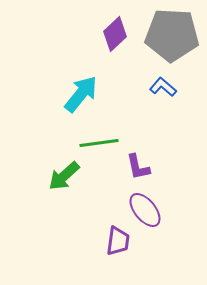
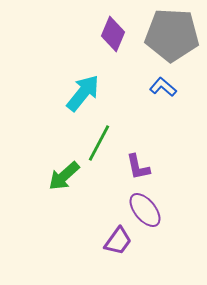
purple diamond: moved 2 px left; rotated 24 degrees counterclockwise
cyan arrow: moved 2 px right, 1 px up
green line: rotated 54 degrees counterclockwise
purple trapezoid: rotated 28 degrees clockwise
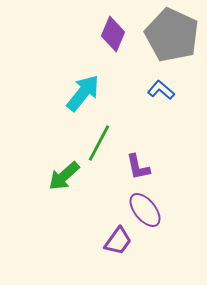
gray pentagon: rotated 22 degrees clockwise
blue L-shape: moved 2 px left, 3 px down
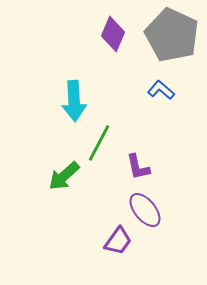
cyan arrow: moved 9 px left, 8 px down; rotated 138 degrees clockwise
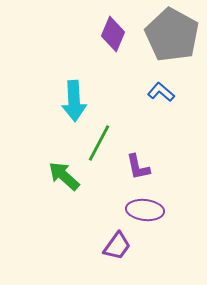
gray pentagon: rotated 4 degrees clockwise
blue L-shape: moved 2 px down
green arrow: rotated 84 degrees clockwise
purple ellipse: rotated 45 degrees counterclockwise
purple trapezoid: moved 1 px left, 5 px down
